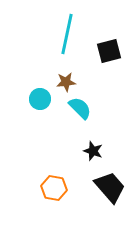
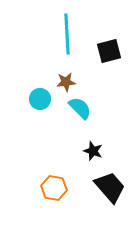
cyan line: rotated 15 degrees counterclockwise
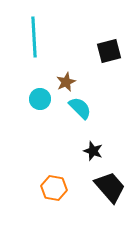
cyan line: moved 33 px left, 3 px down
brown star: rotated 18 degrees counterclockwise
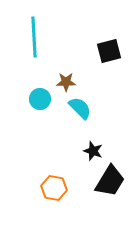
brown star: rotated 24 degrees clockwise
black trapezoid: moved 6 px up; rotated 72 degrees clockwise
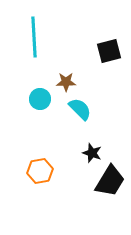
cyan semicircle: moved 1 px down
black star: moved 1 px left, 2 px down
orange hexagon: moved 14 px left, 17 px up; rotated 20 degrees counterclockwise
